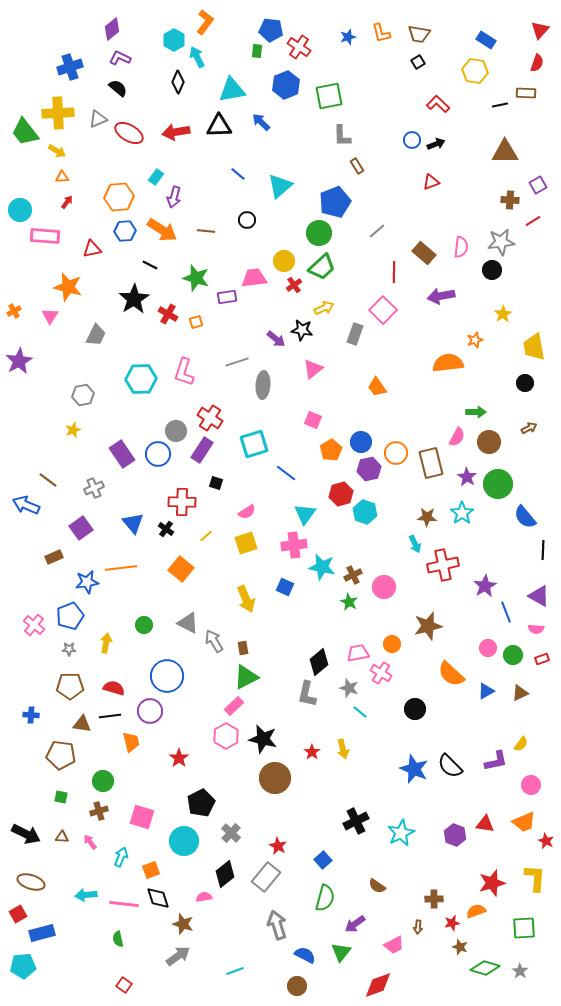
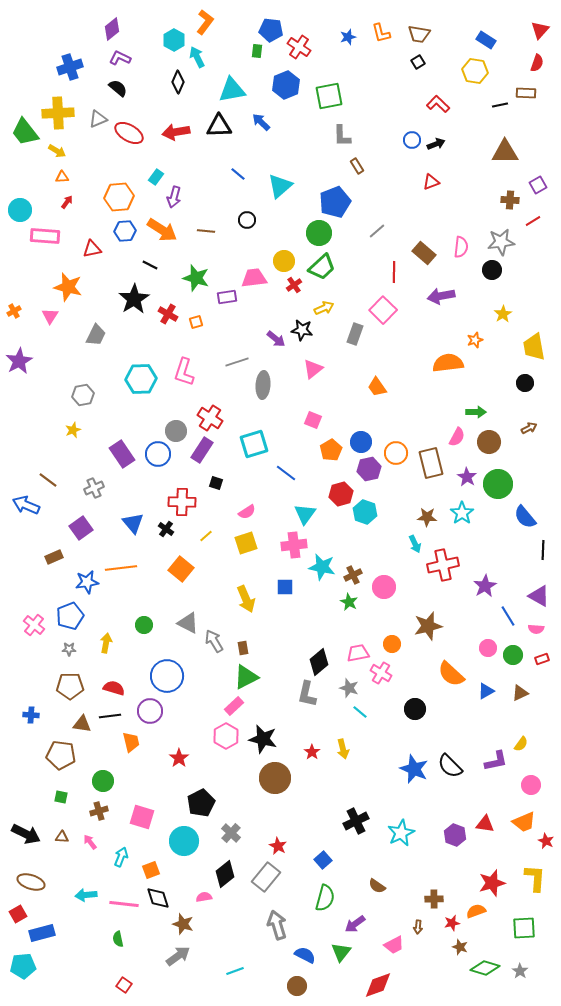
blue square at (285, 587): rotated 24 degrees counterclockwise
blue line at (506, 612): moved 2 px right, 4 px down; rotated 10 degrees counterclockwise
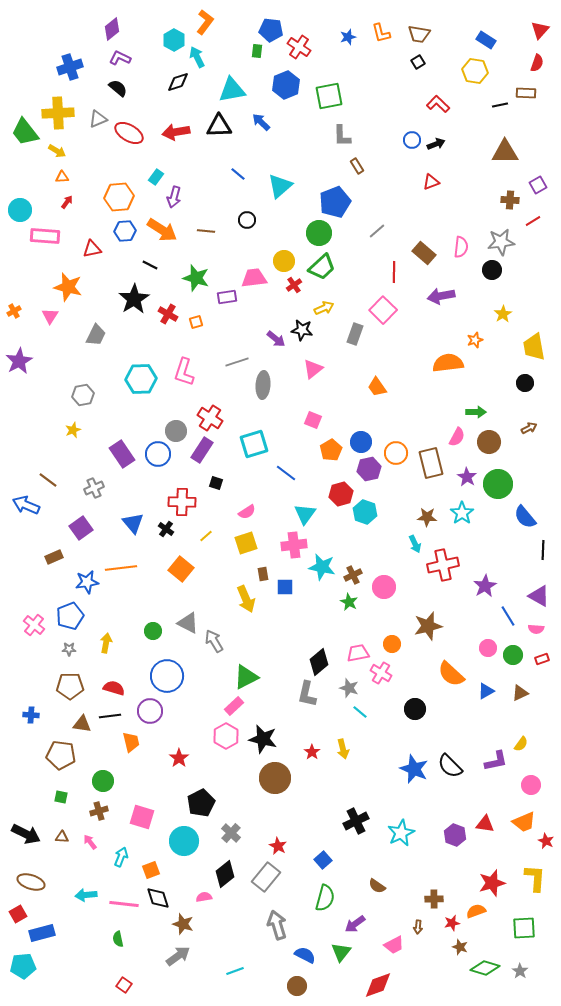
black diamond at (178, 82): rotated 50 degrees clockwise
green circle at (144, 625): moved 9 px right, 6 px down
brown rectangle at (243, 648): moved 20 px right, 74 px up
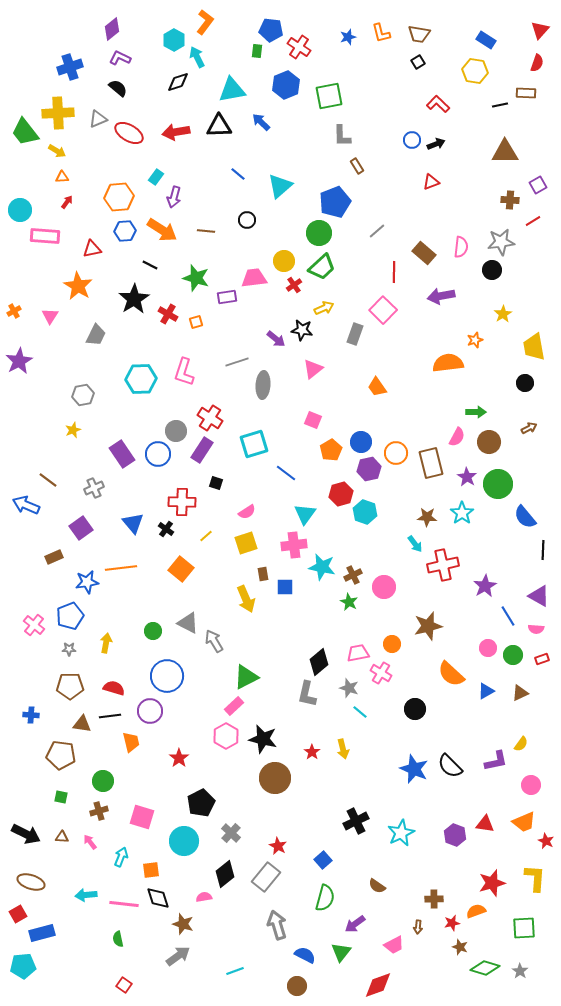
orange star at (68, 287): moved 10 px right, 1 px up; rotated 16 degrees clockwise
cyan arrow at (415, 544): rotated 12 degrees counterclockwise
orange square at (151, 870): rotated 12 degrees clockwise
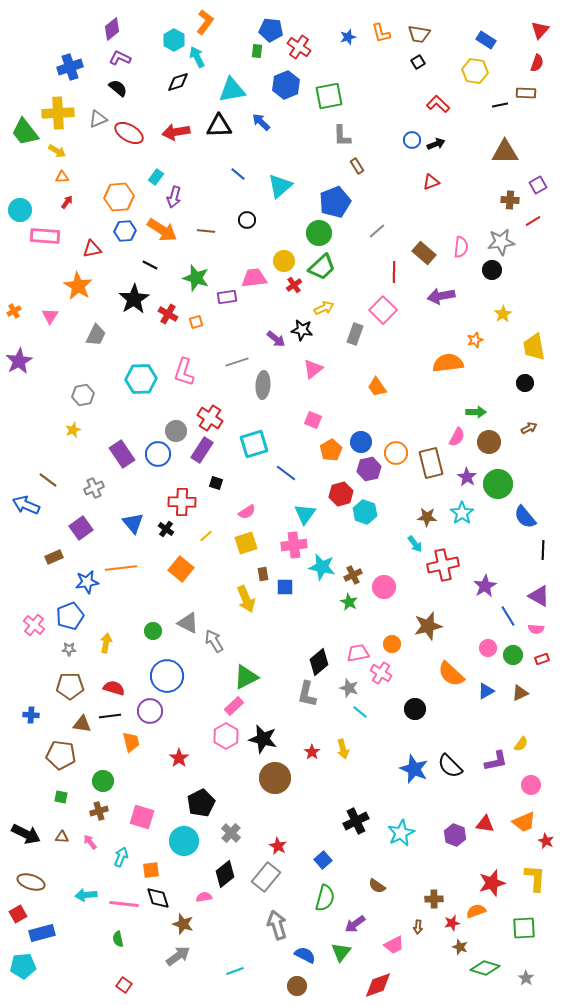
gray star at (520, 971): moved 6 px right, 7 px down
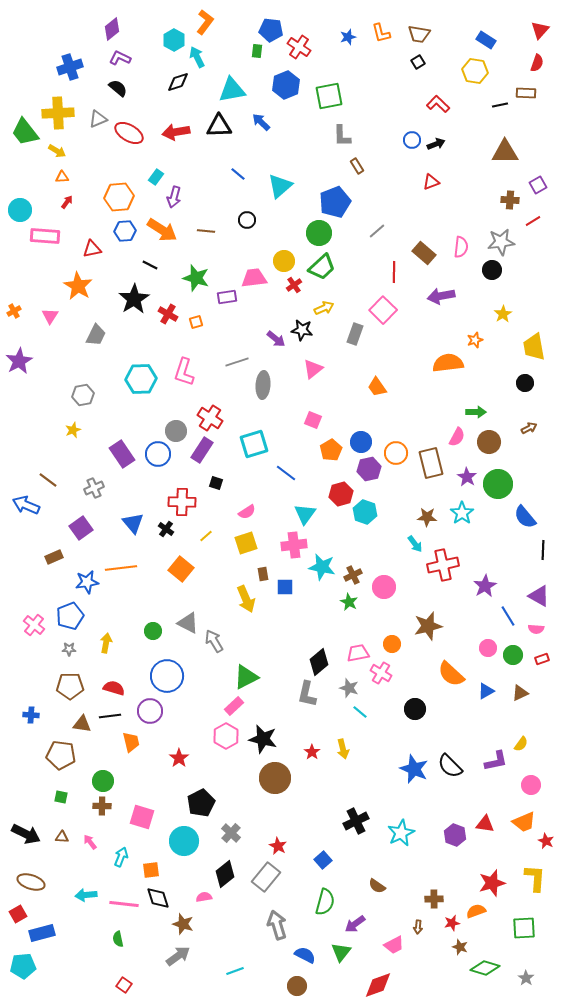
brown cross at (99, 811): moved 3 px right, 5 px up; rotated 18 degrees clockwise
green semicircle at (325, 898): moved 4 px down
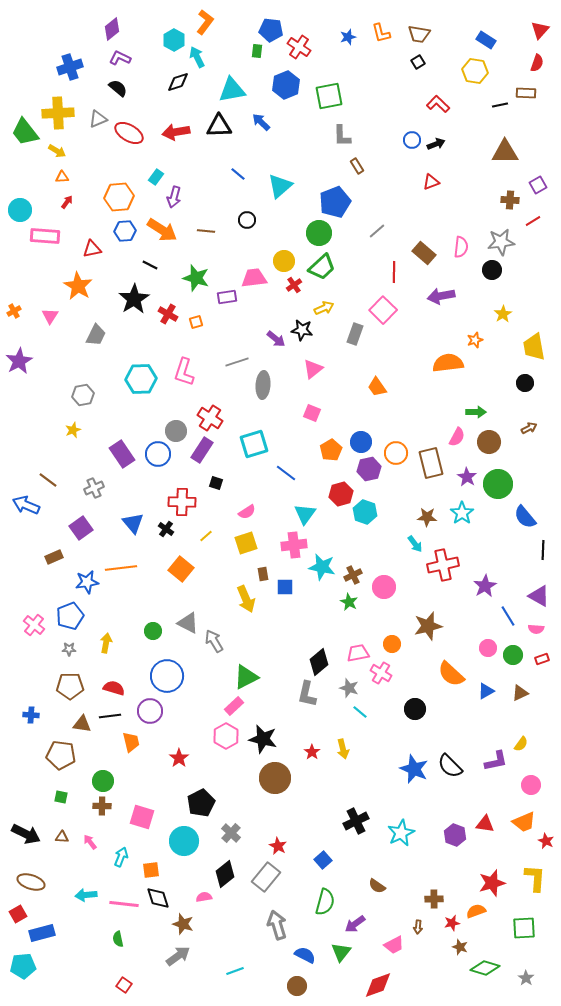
pink square at (313, 420): moved 1 px left, 7 px up
